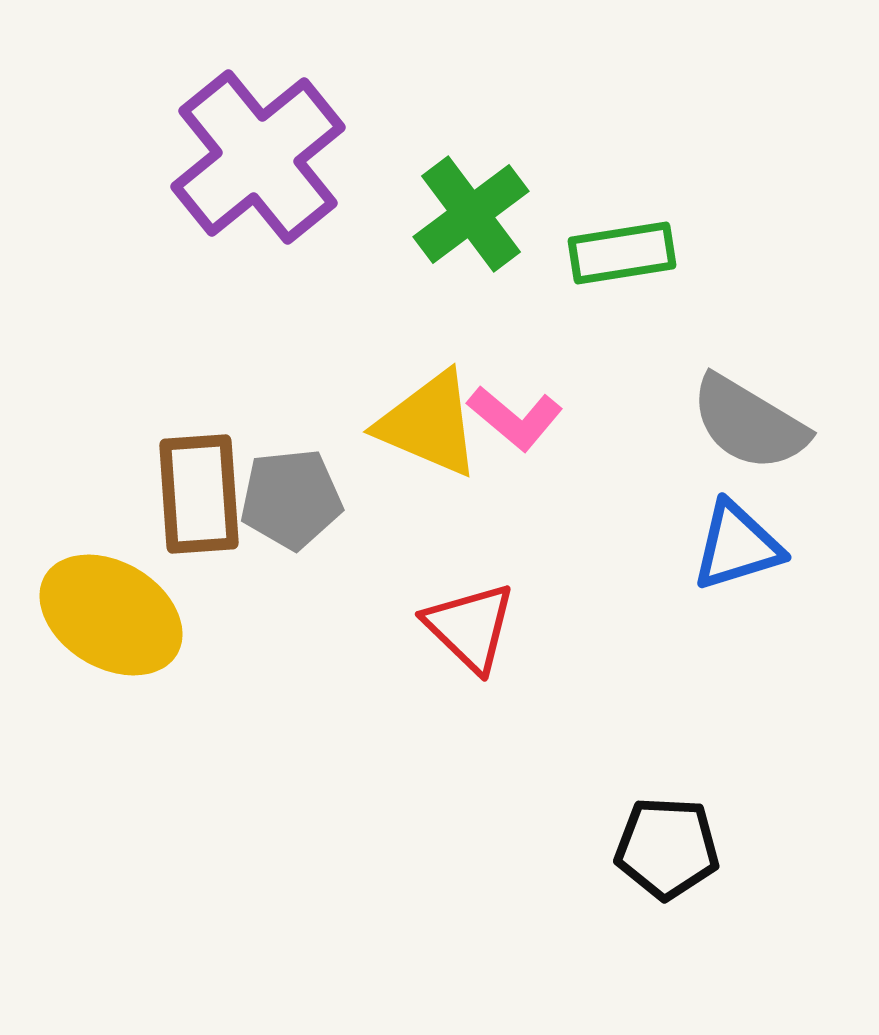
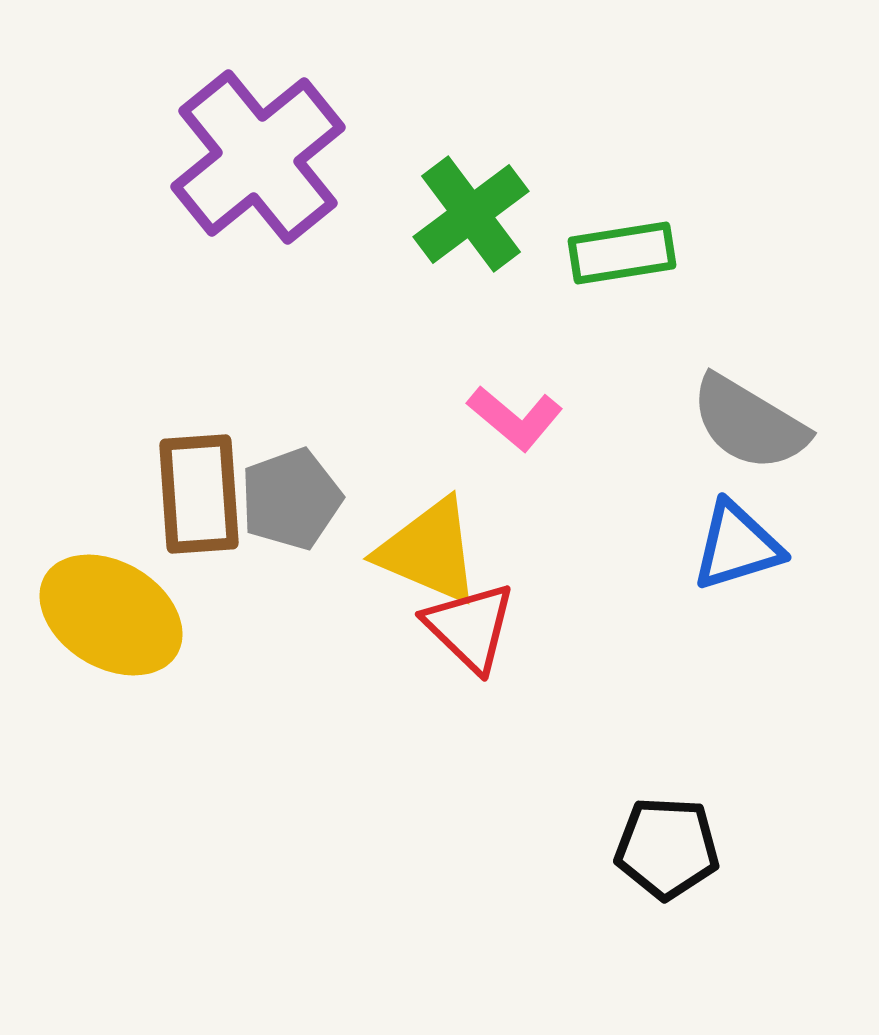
yellow triangle: moved 127 px down
gray pentagon: rotated 14 degrees counterclockwise
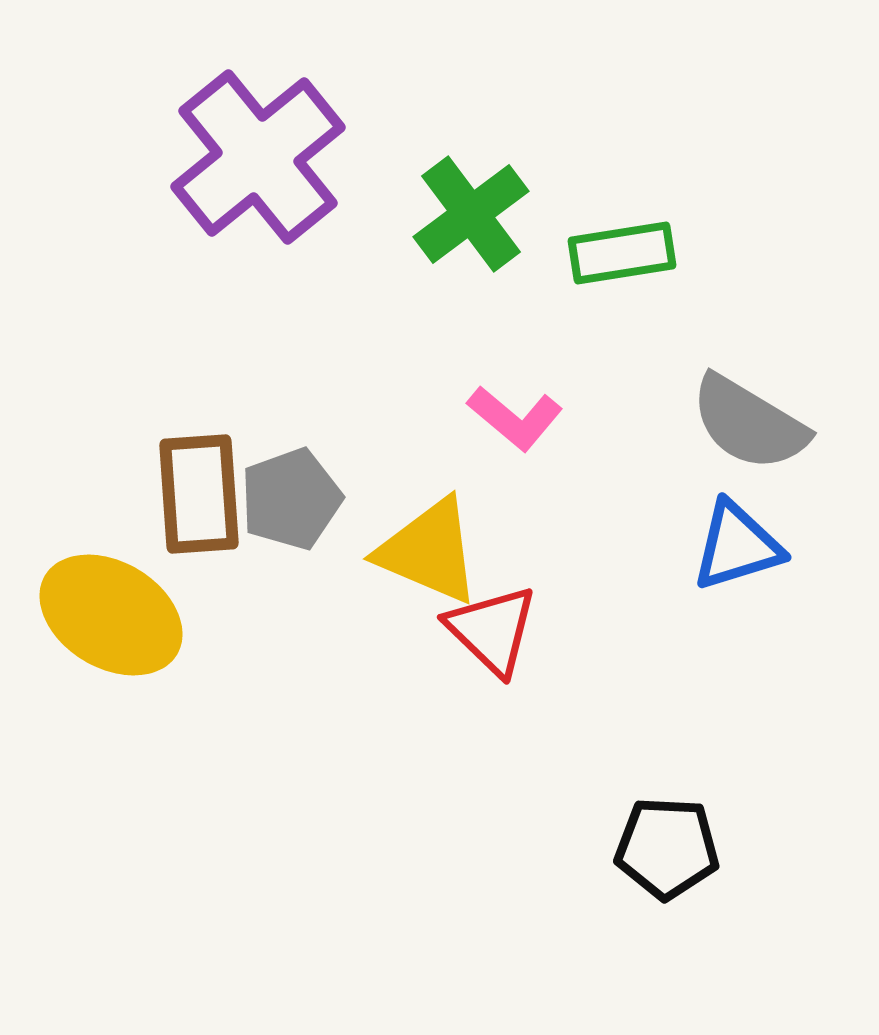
red triangle: moved 22 px right, 3 px down
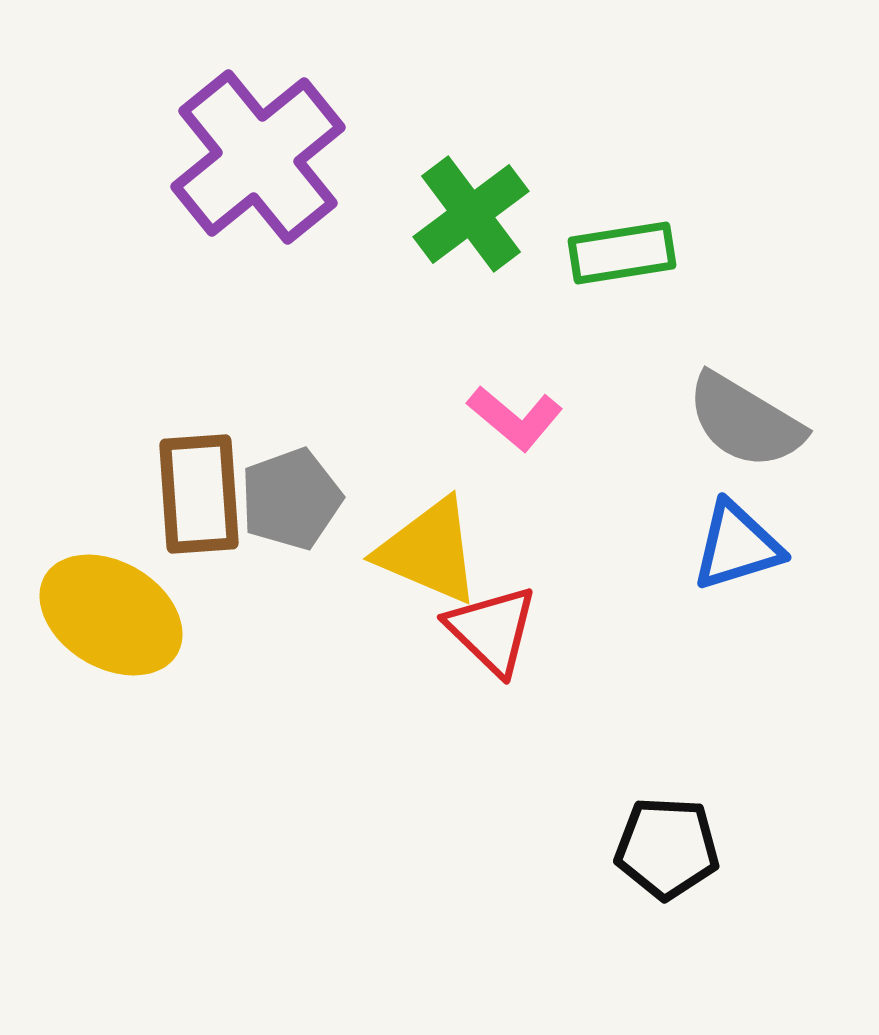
gray semicircle: moved 4 px left, 2 px up
